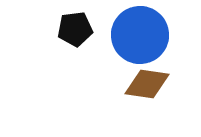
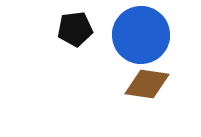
blue circle: moved 1 px right
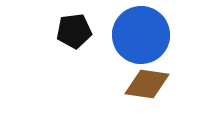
black pentagon: moved 1 px left, 2 px down
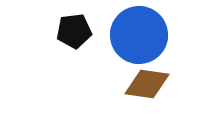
blue circle: moved 2 px left
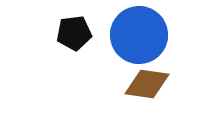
black pentagon: moved 2 px down
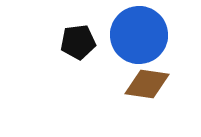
black pentagon: moved 4 px right, 9 px down
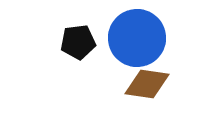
blue circle: moved 2 px left, 3 px down
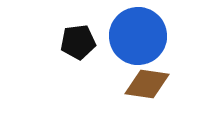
blue circle: moved 1 px right, 2 px up
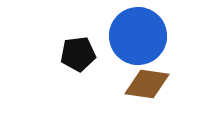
black pentagon: moved 12 px down
